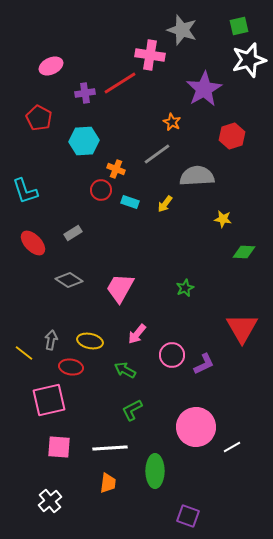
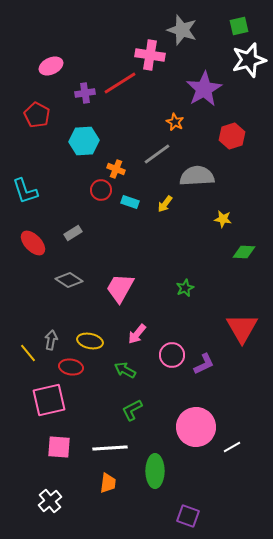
red pentagon at (39, 118): moved 2 px left, 3 px up
orange star at (172, 122): moved 3 px right
yellow line at (24, 353): moved 4 px right; rotated 12 degrees clockwise
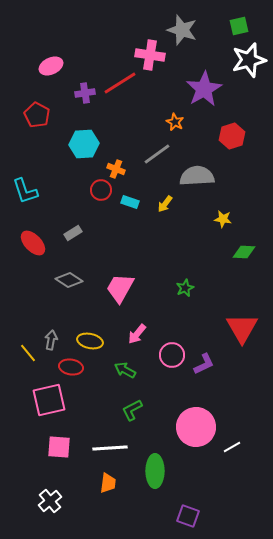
cyan hexagon at (84, 141): moved 3 px down
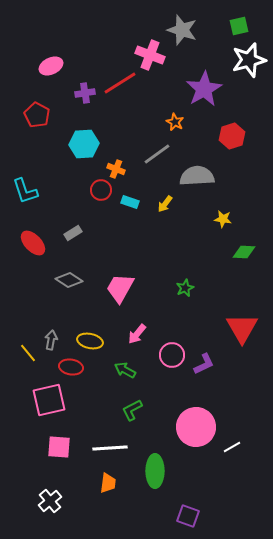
pink cross at (150, 55): rotated 12 degrees clockwise
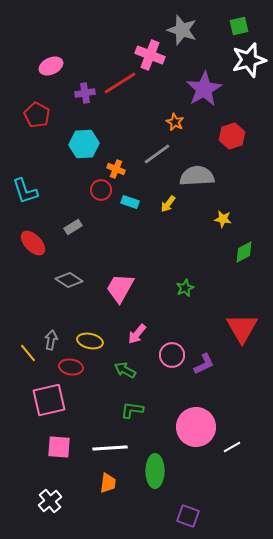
yellow arrow at (165, 204): moved 3 px right
gray rectangle at (73, 233): moved 6 px up
green diamond at (244, 252): rotated 30 degrees counterclockwise
green L-shape at (132, 410): rotated 35 degrees clockwise
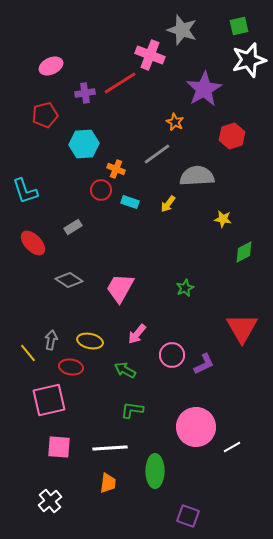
red pentagon at (37, 115): moved 8 px right; rotated 30 degrees clockwise
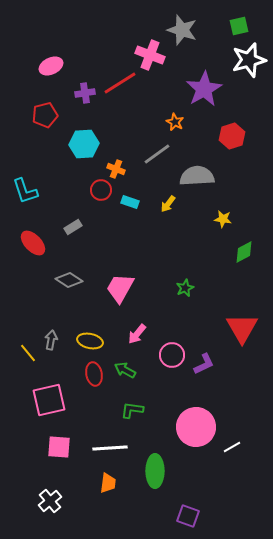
red ellipse at (71, 367): moved 23 px right, 7 px down; rotated 70 degrees clockwise
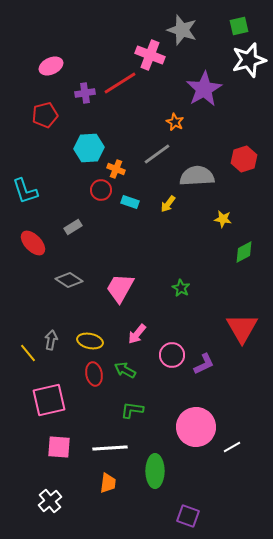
red hexagon at (232, 136): moved 12 px right, 23 px down
cyan hexagon at (84, 144): moved 5 px right, 4 px down
green star at (185, 288): moved 4 px left; rotated 18 degrees counterclockwise
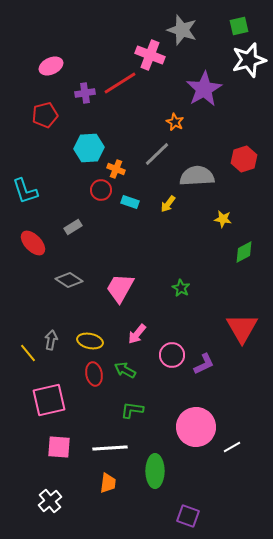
gray line at (157, 154): rotated 8 degrees counterclockwise
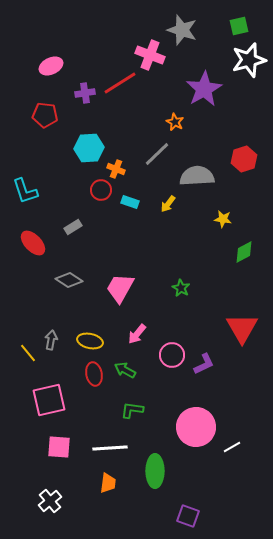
red pentagon at (45, 115): rotated 20 degrees clockwise
